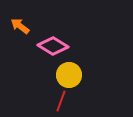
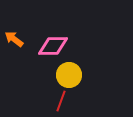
orange arrow: moved 6 px left, 13 px down
pink diamond: rotated 32 degrees counterclockwise
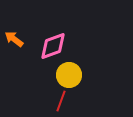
pink diamond: rotated 20 degrees counterclockwise
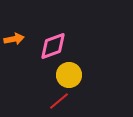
orange arrow: rotated 132 degrees clockwise
red line: moved 2 px left; rotated 30 degrees clockwise
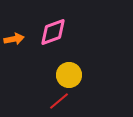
pink diamond: moved 14 px up
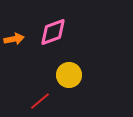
red line: moved 19 px left
